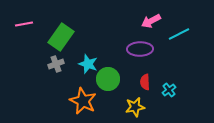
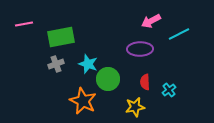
green rectangle: rotated 44 degrees clockwise
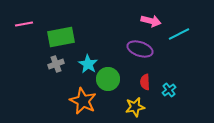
pink arrow: rotated 138 degrees counterclockwise
purple ellipse: rotated 20 degrees clockwise
cyan star: rotated 12 degrees clockwise
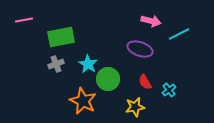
pink line: moved 4 px up
red semicircle: rotated 28 degrees counterclockwise
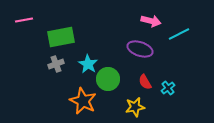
cyan cross: moved 1 px left, 2 px up
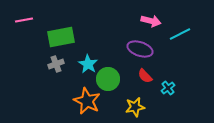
cyan line: moved 1 px right
red semicircle: moved 6 px up; rotated 14 degrees counterclockwise
orange star: moved 4 px right
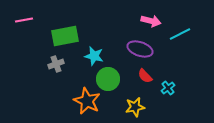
green rectangle: moved 4 px right, 1 px up
cyan star: moved 6 px right, 8 px up; rotated 18 degrees counterclockwise
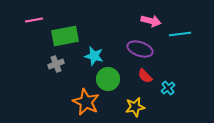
pink line: moved 10 px right
cyan line: rotated 20 degrees clockwise
orange star: moved 1 px left, 1 px down
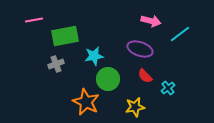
cyan line: rotated 30 degrees counterclockwise
cyan star: rotated 24 degrees counterclockwise
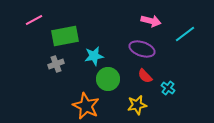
pink line: rotated 18 degrees counterclockwise
cyan line: moved 5 px right
purple ellipse: moved 2 px right
cyan cross: rotated 16 degrees counterclockwise
orange star: moved 4 px down
yellow star: moved 2 px right, 2 px up
